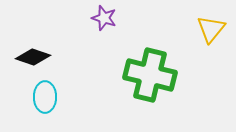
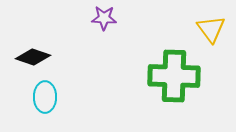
purple star: rotated 15 degrees counterclockwise
yellow triangle: rotated 16 degrees counterclockwise
green cross: moved 24 px right, 1 px down; rotated 12 degrees counterclockwise
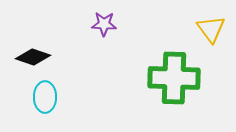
purple star: moved 6 px down
green cross: moved 2 px down
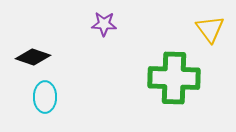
yellow triangle: moved 1 px left
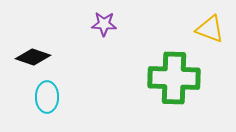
yellow triangle: rotated 32 degrees counterclockwise
cyan ellipse: moved 2 px right
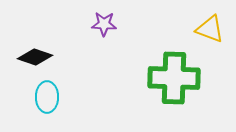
black diamond: moved 2 px right
